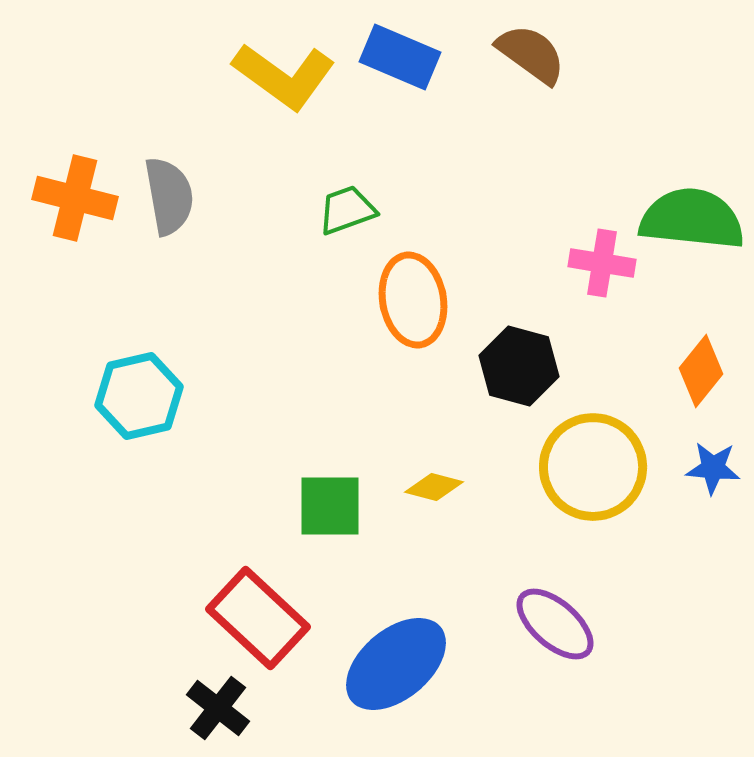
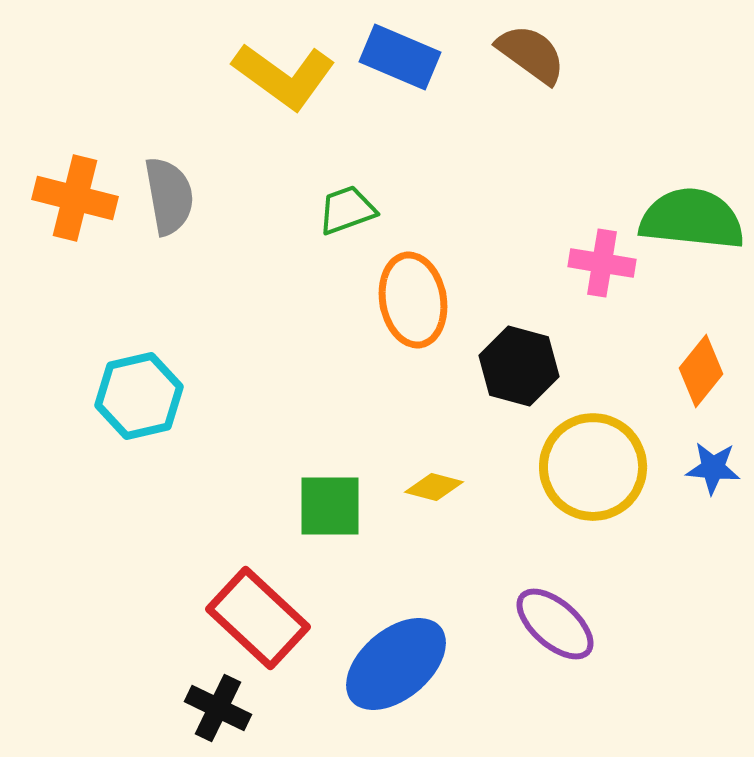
black cross: rotated 12 degrees counterclockwise
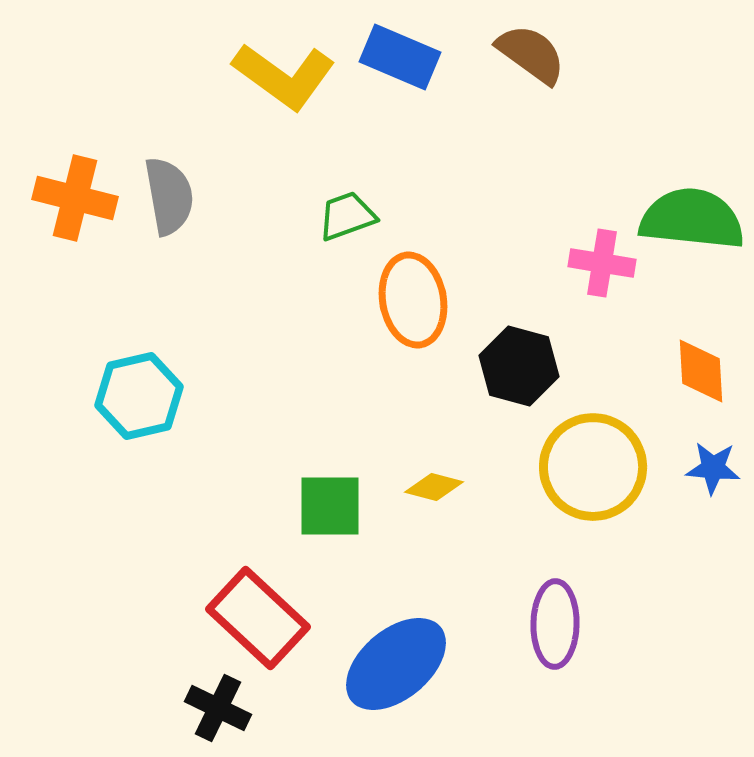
green trapezoid: moved 6 px down
orange diamond: rotated 42 degrees counterclockwise
purple ellipse: rotated 50 degrees clockwise
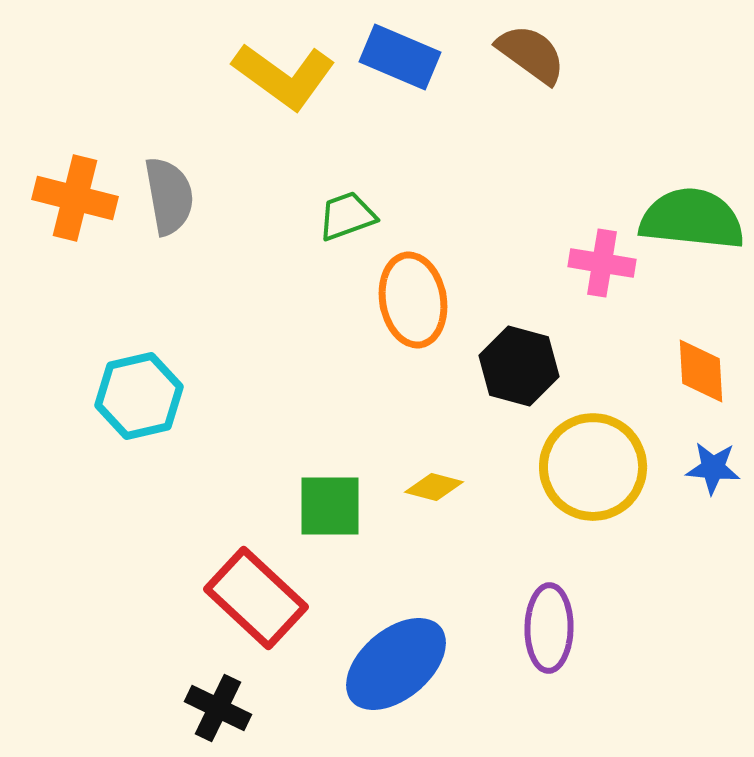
red rectangle: moved 2 px left, 20 px up
purple ellipse: moved 6 px left, 4 px down
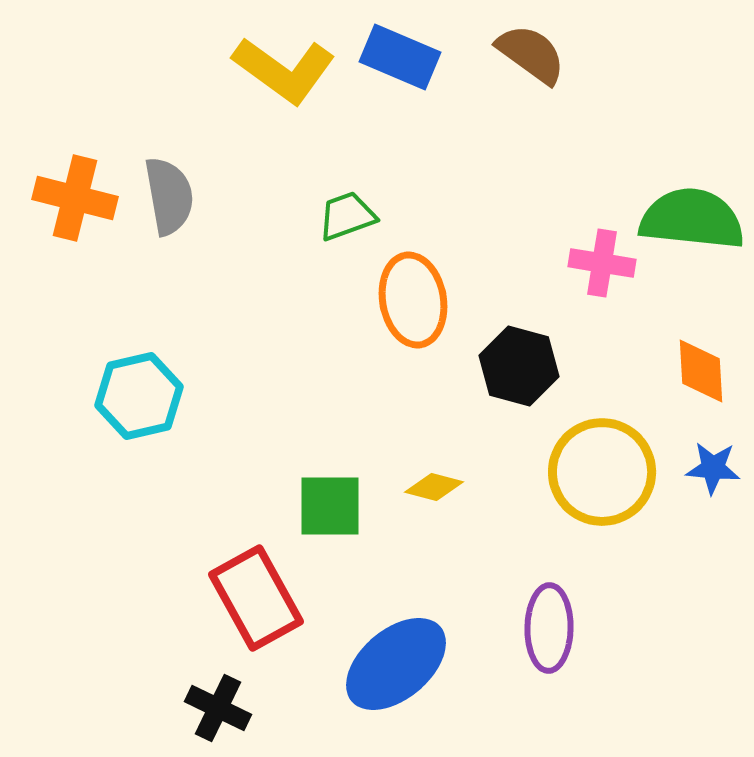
yellow L-shape: moved 6 px up
yellow circle: moved 9 px right, 5 px down
red rectangle: rotated 18 degrees clockwise
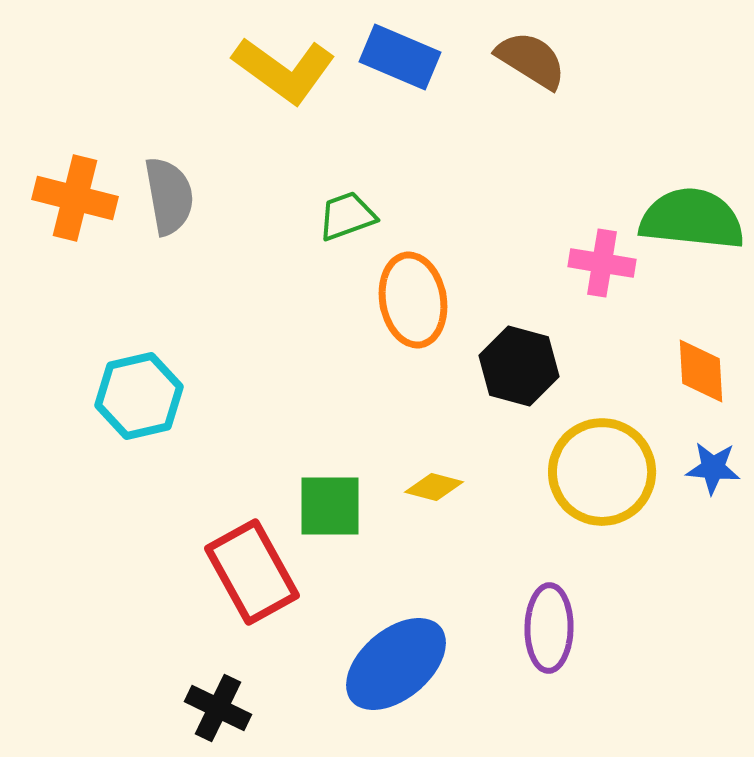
brown semicircle: moved 6 px down; rotated 4 degrees counterclockwise
red rectangle: moved 4 px left, 26 px up
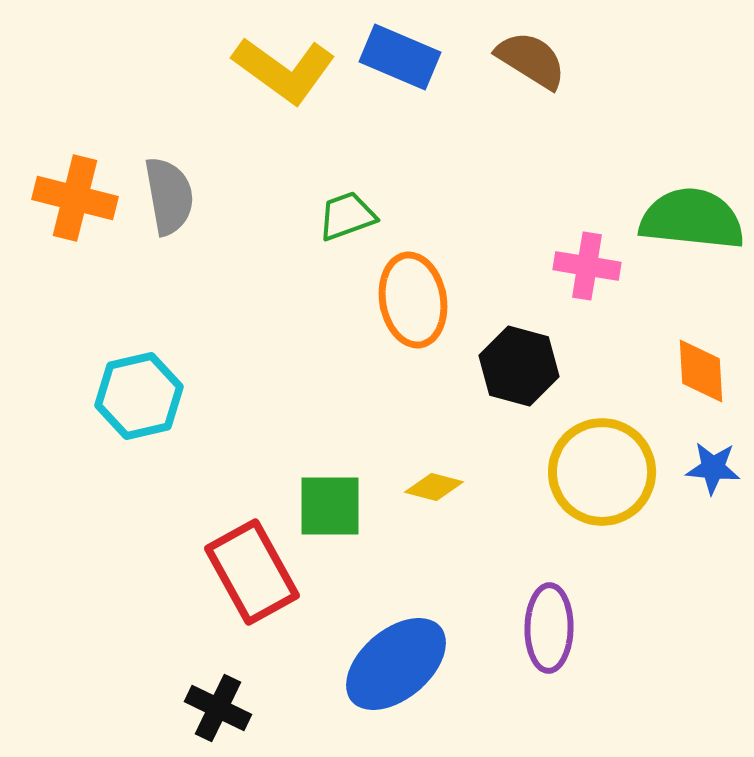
pink cross: moved 15 px left, 3 px down
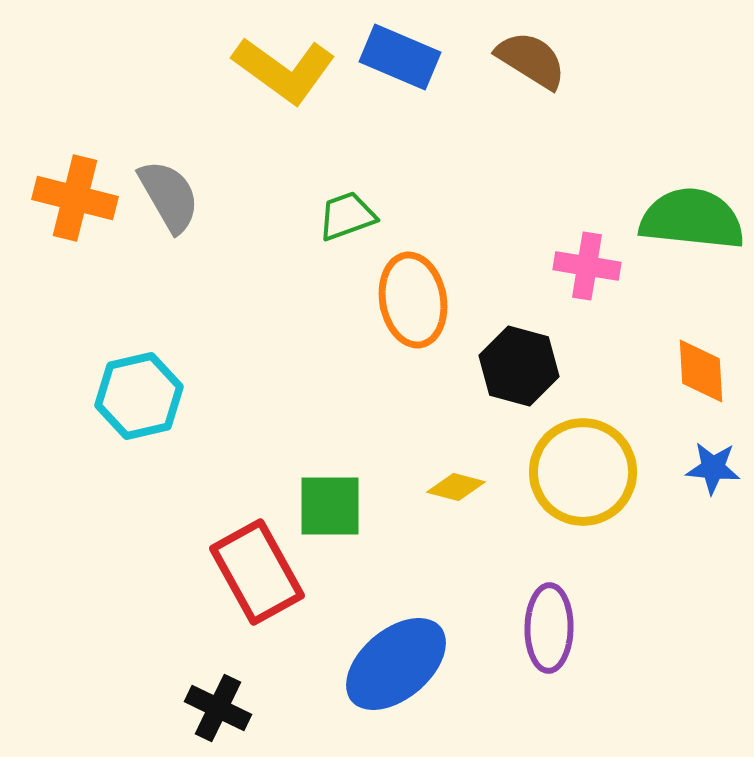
gray semicircle: rotated 20 degrees counterclockwise
yellow circle: moved 19 px left
yellow diamond: moved 22 px right
red rectangle: moved 5 px right
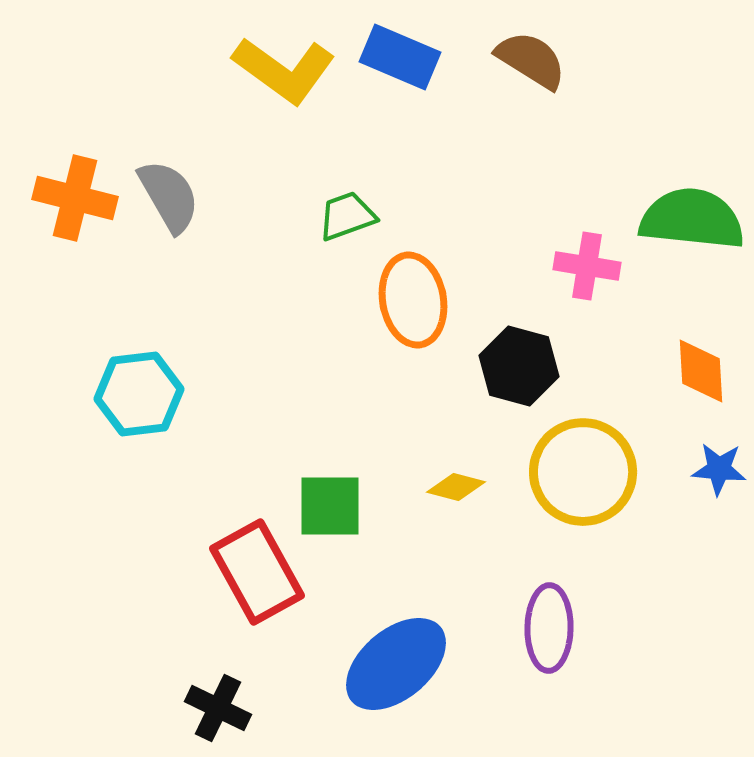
cyan hexagon: moved 2 px up; rotated 6 degrees clockwise
blue star: moved 6 px right, 1 px down
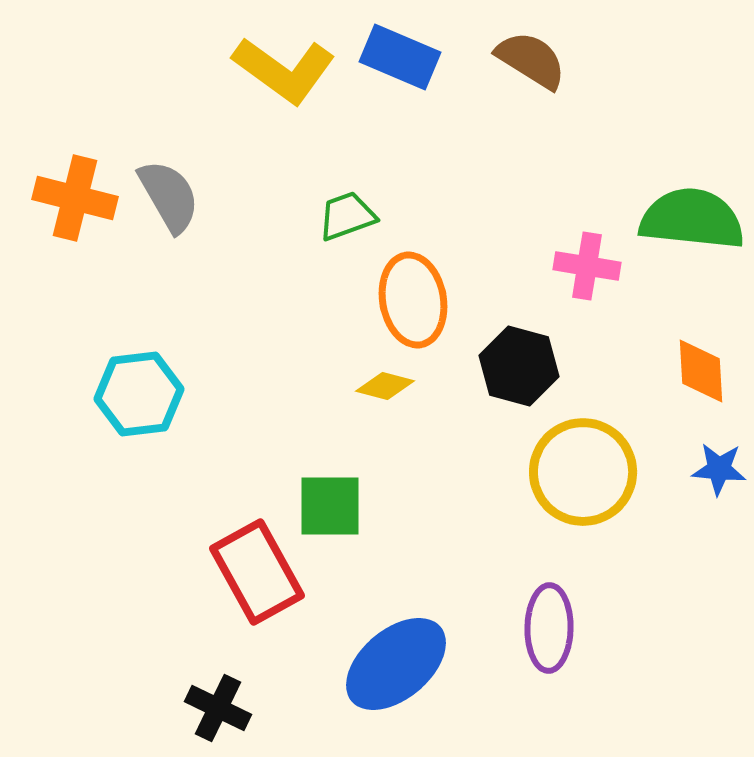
yellow diamond: moved 71 px left, 101 px up
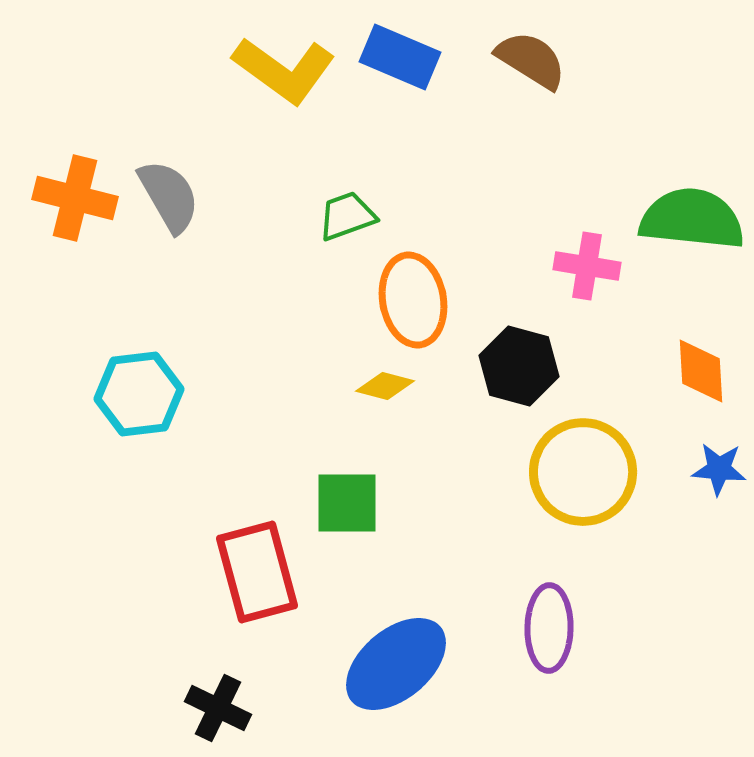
green square: moved 17 px right, 3 px up
red rectangle: rotated 14 degrees clockwise
